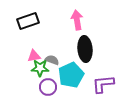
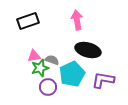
black ellipse: moved 3 px right, 1 px down; rotated 70 degrees counterclockwise
green star: rotated 18 degrees counterclockwise
cyan pentagon: moved 1 px right, 1 px up
purple L-shape: moved 4 px up; rotated 15 degrees clockwise
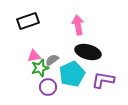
pink arrow: moved 1 px right, 5 px down
black ellipse: moved 2 px down
gray semicircle: rotated 56 degrees counterclockwise
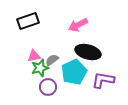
pink arrow: rotated 108 degrees counterclockwise
cyan pentagon: moved 2 px right, 2 px up
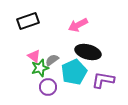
pink triangle: rotated 48 degrees clockwise
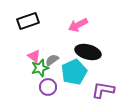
purple L-shape: moved 10 px down
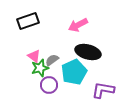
purple circle: moved 1 px right, 2 px up
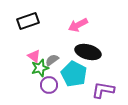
cyan pentagon: moved 2 px down; rotated 20 degrees counterclockwise
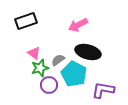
black rectangle: moved 2 px left
pink triangle: moved 3 px up
gray semicircle: moved 6 px right
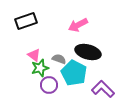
pink triangle: moved 2 px down
gray semicircle: moved 1 px right, 1 px up; rotated 56 degrees clockwise
cyan pentagon: moved 1 px up
purple L-shape: moved 1 px up; rotated 35 degrees clockwise
